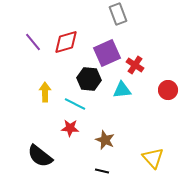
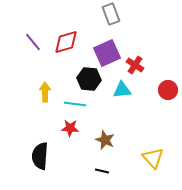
gray rectangle: moved 7 px left
cyan line: rotated 20 degrees counterclockwise
black semicircle: rotated 56 degrees clockwise
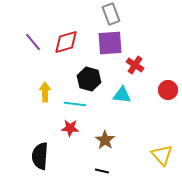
purple square: moved 3 px right, 10 px up; rotated 20 degrees clockwise
black hexagon: rotated 10 degrees clockwise
cyan triangle: moved 5 px down; rotated 12 degrees clockwise
brown star: rotated 12 degrees clockwise
yellow triangle: moved 9 px right, 3 px up
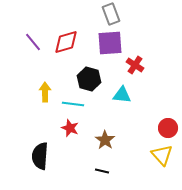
red circle: moved 38 px down
cyan line: moved 2 px left
red star: rotated 18 degrees clockwise
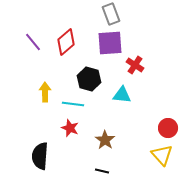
red diamond: rotated 24 degrees counterclockwise
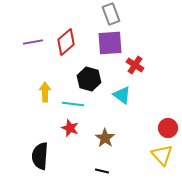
purple line: rotated 60 degrees counterclockwise
cyan triangle: rotated 30 degrees clockwise
brown star: moved 2 px up
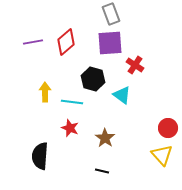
black hexagon: moved 4 px right
cyan line: moved 1 px left, 2 px up
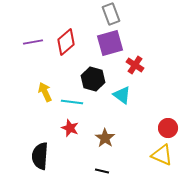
purple square: rotated 12 degrees counterclockwise
yellow arrow: rotated 24 degrees counterclockwise
yellow triangle: rotated 25 degrees counterclockwise
